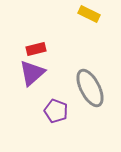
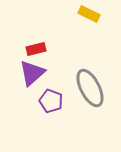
purple pentagon: moved 5 px left, 10 px up
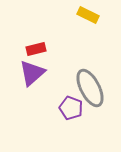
yellow rectangle: moved 1 px left, 1 px down
purple pentagon: moved 20 px right, 7 px down
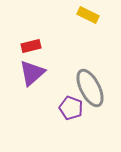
red rectangle: moved 5 px left, 3 px up
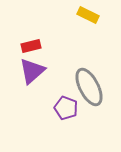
purple triangle: moved 2 px up
gray ellipse: moved 1 px left, 1 px up
purple pentagon: moved 5 px left
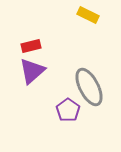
purple pentagon: moved 2 px right, 2 px down; rotated 15 degrees clockwise
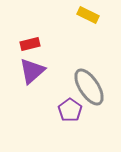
red rectangle: moved 1 px left, 2 px up
gray ellipse: rotated 6 degrees counterclockwise
purple pentagon: moved 2 px right
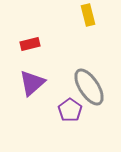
yellow rectangle: rotated 50 degrees clockwise
purple triangle: moved 12 px down
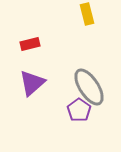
yellow rectangle: moved 1 px left, 1 px up
purple pentagon: moved 9 px right
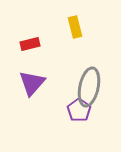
yellow rectangle: moved 12 px left, 13 px down
purple triangle: rotated 8 degrees counterclockwise
gray ellipse: rotated 45 degrees clockwise
